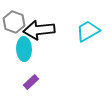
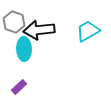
purple rectangle: moved 12 px left, 5 px down
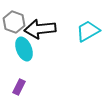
black arrow: moved 1 px right, 1 px up
cyan ellipse: rotated 20 degrees counterclockwise
purple rectangle: rotated 21 degrees counterclockwise
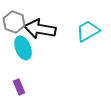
black arrow: rotated 16 degrees clockwise
cyan ellipse: moved 1 px left, 1 px up
purple rectangle: rotated 49 degrees counterclockwise
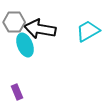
gray hexagon: rotated 20 degrees counterclockwise
cyan ellipse: moved 2 px right, 3 px up
purple rectangle: moved 2 px left, 5 px down
